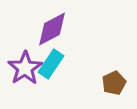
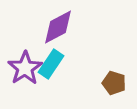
purple diamond: moved 6 px right, 2 px up
brown pentagon: rotated 30 degrees counterclockwise
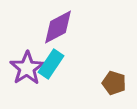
purple star: moved 2 px right
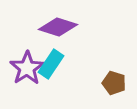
purple diamond: rotated 45 degrees clockwise
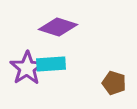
cyan rectangle: rotated 52 degrees clockwise
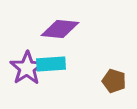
purple diamond: moved 2 px right, 2 px down; rotated 12 degrees counterclockwise
brown pentagon: moved 2 px up
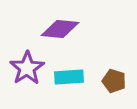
cyan rectangle: moved 18 px right, 13 px down
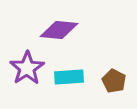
purple diamond: moved 1 px left, 1 px down
brown pentagon: rotated 10 degrees clockwise
